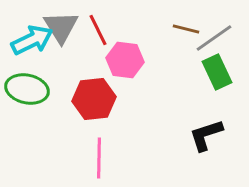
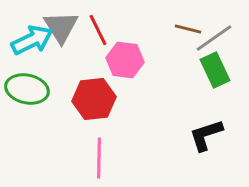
brown line: moved 2 px right
green rectangle: moved 2 px left, 2 px up
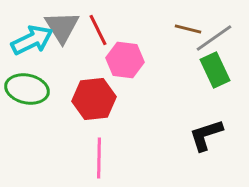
gray triangle: moved 1 px right
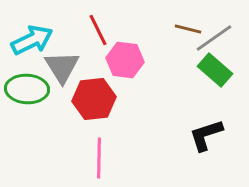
gray triangle: moved 40 px down
green rectangle: rotated 24 degrees counterclockwise
green ellipse: rotated 9 degrees counterclockwise
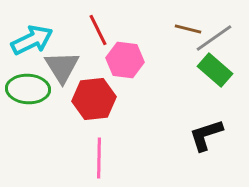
green ellipse: moved 1 px right
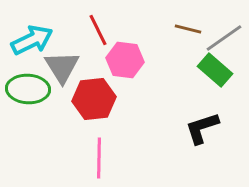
gray line: moved 10 px right
black L-shape: moved 4 px left, 7 px up
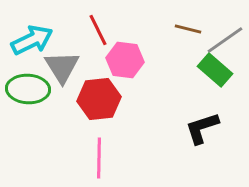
gray line: moved 1 px right, 2 px down
red hexagon: moved 5 px right
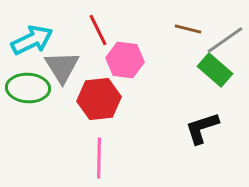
green ellipse: moved 1 px up
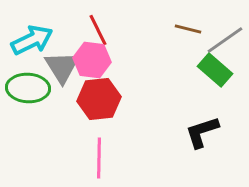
pink hexagon: moved 33 px left
black L-shape: moved 4 px down
